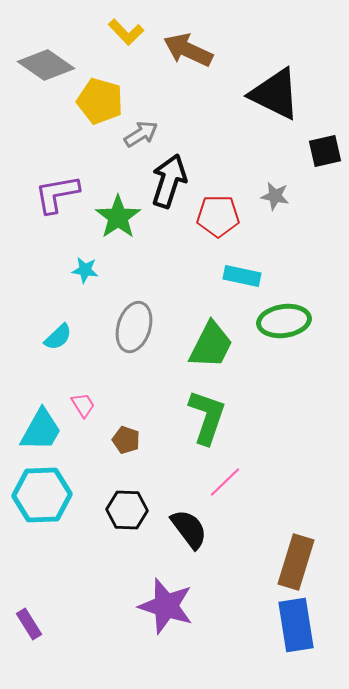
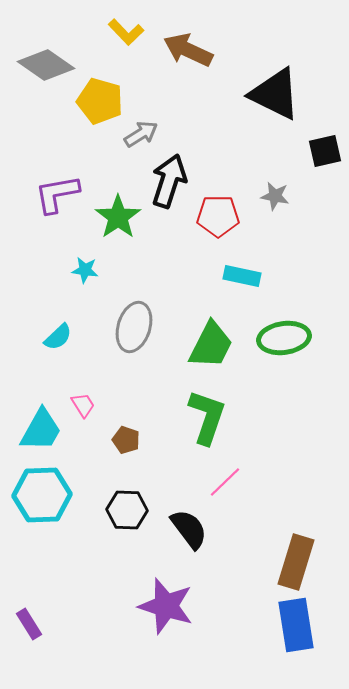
green ellipse: moved 17 px down
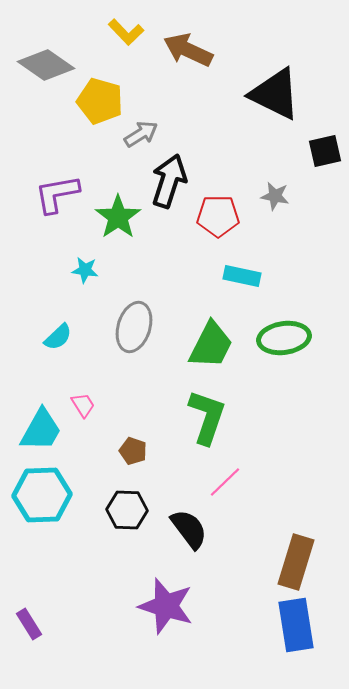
brown pentagon: moved 7 px right, 11 px down
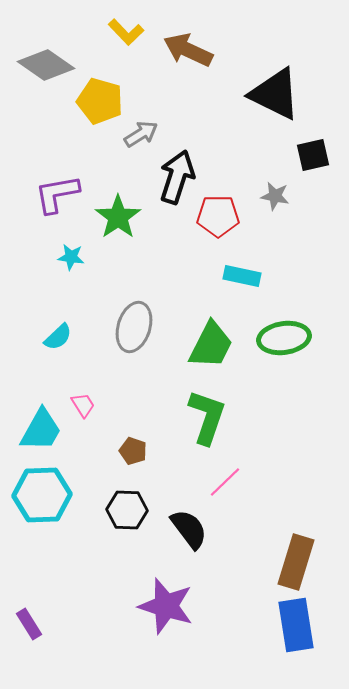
black square: moved 12 px left, 4 px down
black arrow: moved 8 px right, 4 px up
cyan star: moved 14 px left, 13 px up
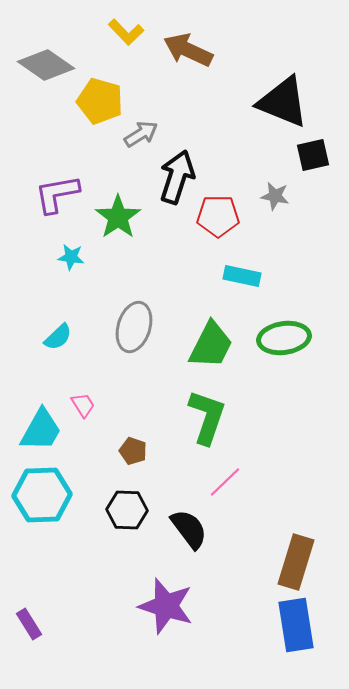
black triangle: moved 8 px right, 8 px down; rotated 4 degrees counterclockwise
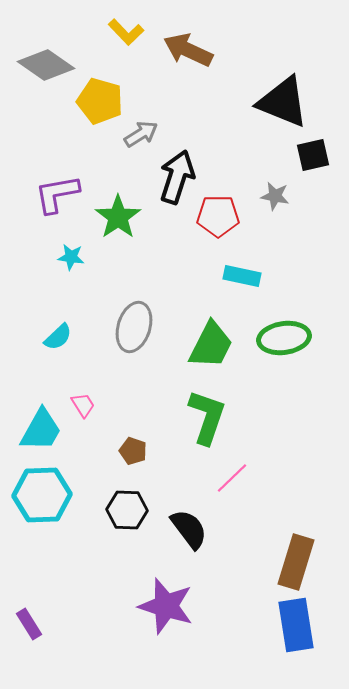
pink line: moved 7 px right, 4 px up
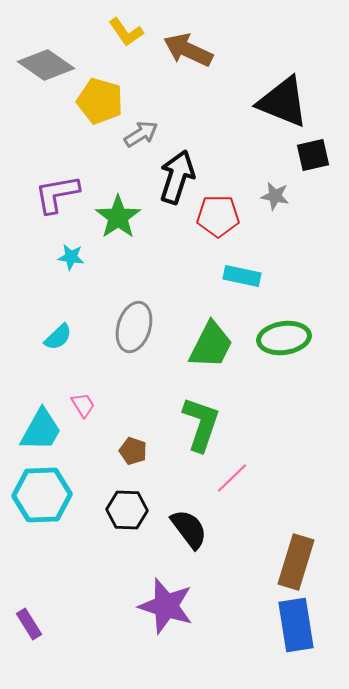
yellow L-shape: rotated 9 degrees clockwise
green L-shape: moved 6 px left, 7 px down
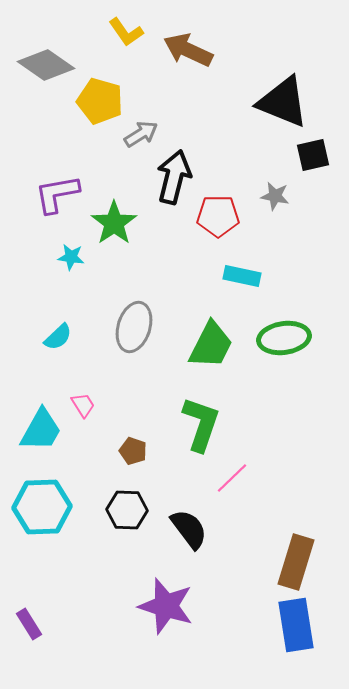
black arrow: moved 3 px left; rotated 4 degrees counterclockwise
green star: moved 4 px left, 6 px down
cyan hexagon: moved 12 px down
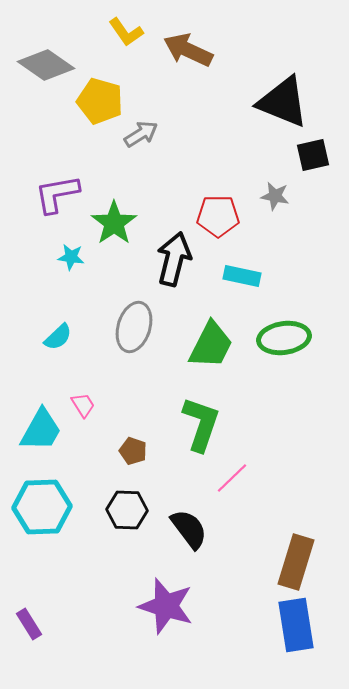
black arrow: moved 82 px down
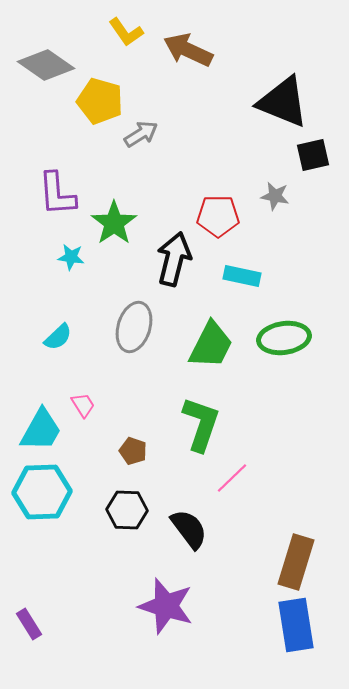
purple L-shape: rotated 84 degrees counterclockwise
cyan hexagon: moved 15 px up
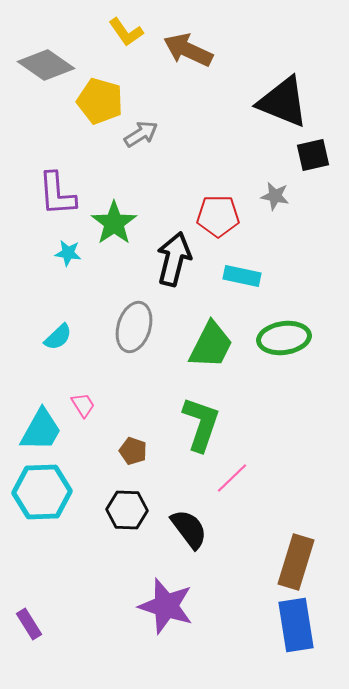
cyan star: moved 3 px left, 4 px up
